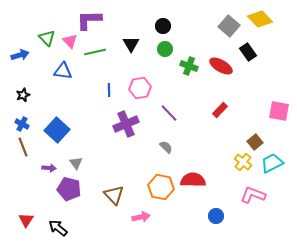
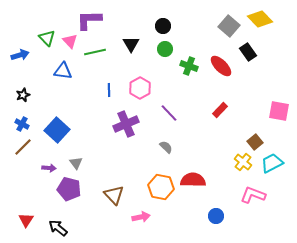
red ellipse: rotated 15 degrees clockwise
pink hexagon: rotated 20 degrees counterclockwise
brown line: rotated 66 degrees clockwise
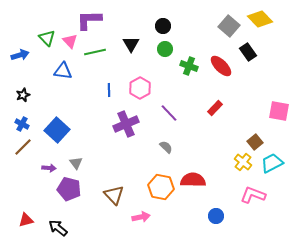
red rectangle: moved 5 px left, 2 px up
red triangle: rotated 42 degrees clockwise
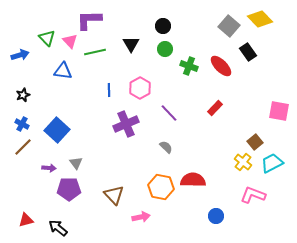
purple pentagon: rotated 15 degrees counterclockwise
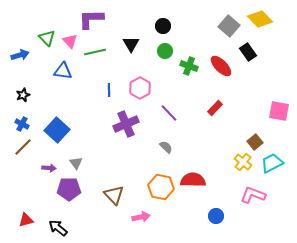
purple L-shape: moved 2 px right, 1 px up
green circle: moved 2 px down
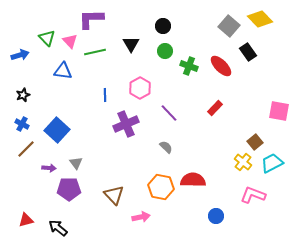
blue line: moved 4 px left, 5 px down
brown line: moved 3 px right, 2 px down
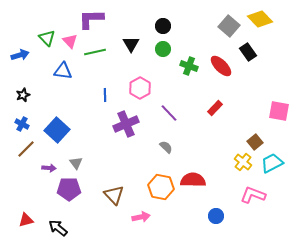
green circle: moved 2 px left, 2 px up
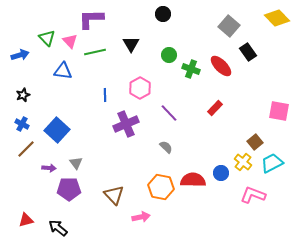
yellow diamond: moved 17 px right, 1 px up
black circle: moved 12 px up
green circle: moved 6 px right, 6 px down
green cross: moved 2 px right, 3 px down
blue circle: moved 5 px right, 43 px up
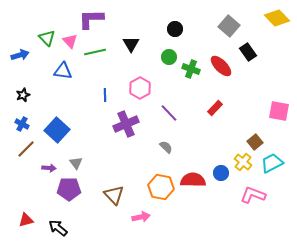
black circle: moved 12 px right, 15 px down
green circle: moved 2 px down
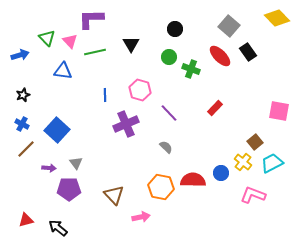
red ellipse: moved 1 px left, 10 px up
pink hexagon: moved 2 px down; rotated 15 degrees counterclockwise
